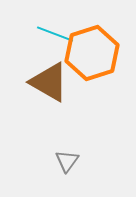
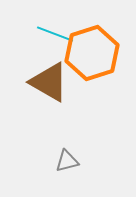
gray triangle: rotated 40 degrees clockwise
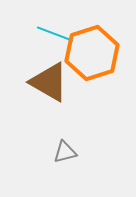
gray triangle: moved 2 px left, 9 px up
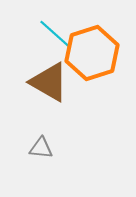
cyan line: rotated 21 degrees clockwise
gray triangle: moved 24 px left, 4 px up; rotated 20 degrees clockwise
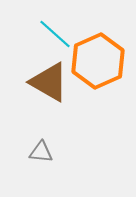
orange hexagon: moved 6 px right, 8 px down; rotated 6 degrees counterclockwise
gray triangle: moved 4 px down
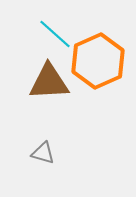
brown triangle: rotated 33 degrees counterclockwise
gray triangle: moved 2 px right, 1 px down; rotated 10 degrees clockwise
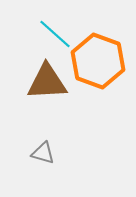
orange hexagon: rotated 16 degrees counterclockwise
brown triangle: moved 2 px left
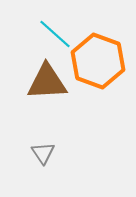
gray triangle: rotated 40 degrees clockwise
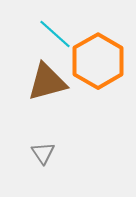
orange hexagon: rotated 10 degrees clockwise
brown triangle: rotated 12 degrees counterclockwise
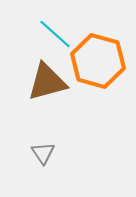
orange hexagon: rotated 14 degrees counterclockwise
